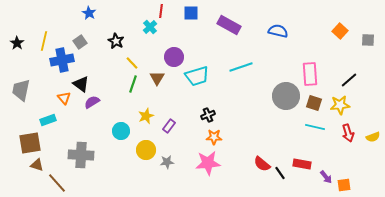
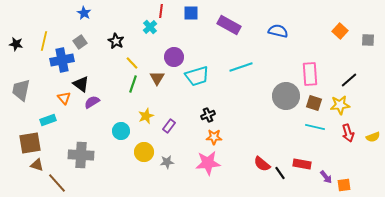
blue star at (89, 13): moved 5 px left
black star at (17, 43): moved 1 px left, 1 px down; rotated 24 degrees counterclockwise
yellow circle at (146, 150): moved 2 px left, 2 px down
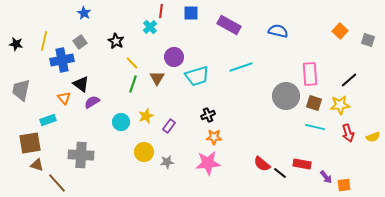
gray square at (368, 40): rotated 16 degrees clockwise
cyan circle at (121, 131): moved 9 px up
black line at (280, 173): rotated 16 degrees counterclockwise
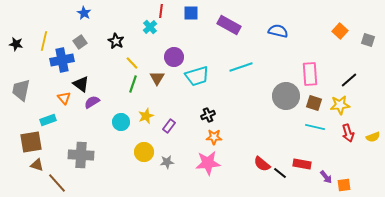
brown square at (30, 143): moved 1 px right, 1 px up
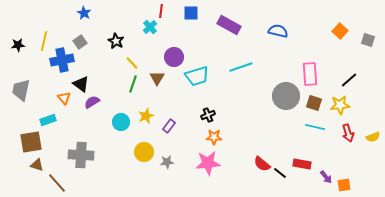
black star at (16, 44): moved 2 px right, 1 px down; rotated 16 degrees counterclockwise
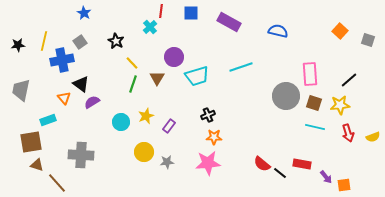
purple rectangle at (229, 25): moved 3 px up
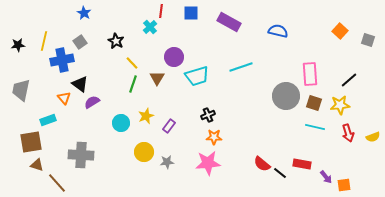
black triangle at (81, 84): moved 1 px left
cyan circle at (121, 122): moved 1 px down
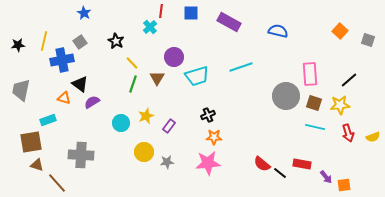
orange triangle at (64, 98): rotated 32 degrees counterclockwise
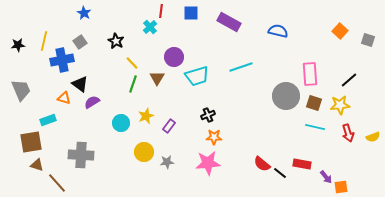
gray trapezoid at (21, 90): rotated 145 degrees clockwise
orange square at (344, 185): moved 3 px left, 2 px down
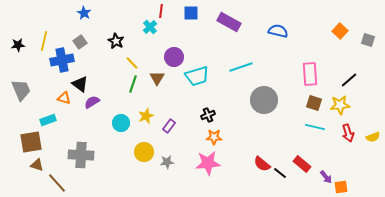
gray circle at (286, 96): moved 22 px left, 4 px down
red rectangle at (302, 164): rotated 30 degrees clockwise
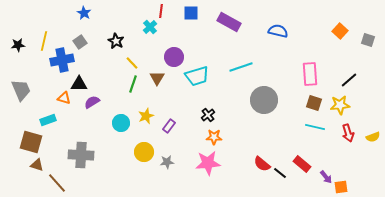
black triangle at (80, 84): moved 1 px left; rotated 36 degrees counterclockwise
black cross at (208, 115): rotated 16 degrees counterclockwise
brown square at (31, 142): rotated 25 degrees clockwise
